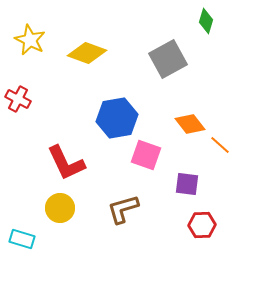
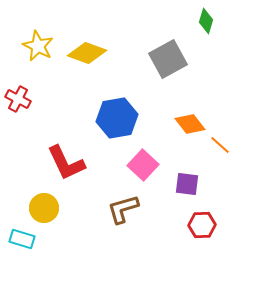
yellow star: moved 8 px right, 6 px down
pink square: moved 3 px left, 10 px down; rotated 24 degrees clockwise
yellow circle: moved 16 px left
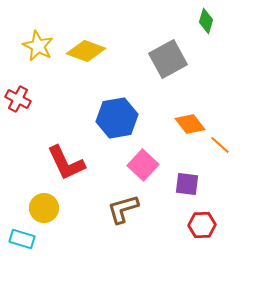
yellow diamond: moved 1 px left, 2 px up
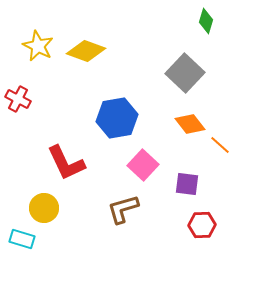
gray square: moved 17 px right, 14 px down; rotated 18 degrees counterclockwise
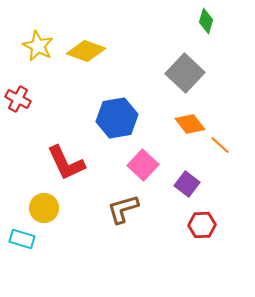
purple square: rotated 30 degrees clockwise
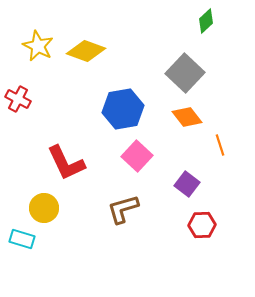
green diamond: rotated 30 degrees clockwise
blue hexagon: moved 6 px right, 9 px up
orange diamond: moved 3 px left, 7 px up
orange line: rotated 30 degrees clockwise
pink square: moved 6 px left, 9 px up
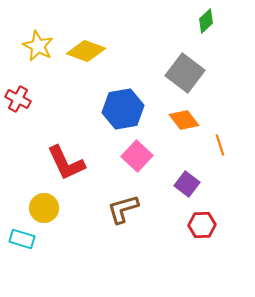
gray square: rotated 6 degrees counterclockwise
orange diamond: moved 3 px left, 3 px down
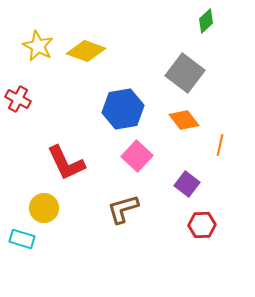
orange line: rotated 30 degrees clockwise
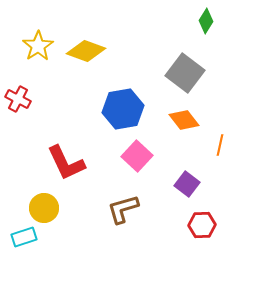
green diamond: rotated 15 degrees counterclockwise
yellow star: rotated 12 degrees clockwise
cyan rectangle: moved 2 px right, 2 px up; rotated 35 degrees counterclockwise
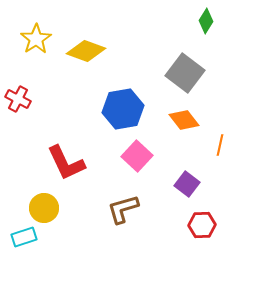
yellow star: moved 2 px left, 7 px up
